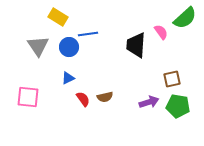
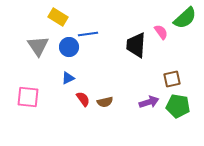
brown semicircle: moved 5 px down
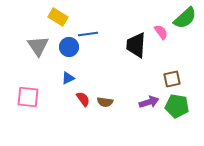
brown semicircle: rotated 21 degrees clockwise
green pentagon: moved 1 px left
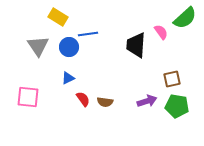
purple arrow: moved 2 px left, 1 px up
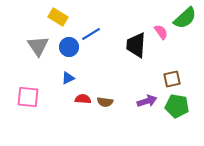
blue line: moved 3 px right; rotated 24 degrees counterclockwise
red semicircle: rotated 49 degrees counterclockwise
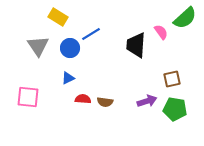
blue circle: moved 1 px right, 1 px down
green pentagon: moved 2 px left, 3 px down
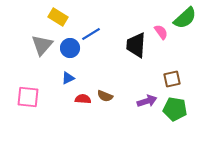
gray triangle: moved 4 px right, 1 px up; rotated 15 degrees clockwise
brown semicircle: moved 6 px up; rotated 14 degrees clockwise
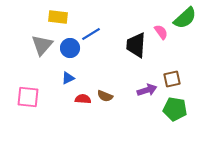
yellow rectangle: rotated 24 degrees counterclockwise
purple arrow: moved 11 px up
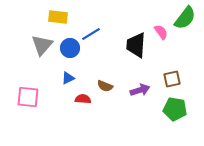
green semicircle: rotated 10 degrees counterclockwise
purple arrow: moved 7 px left
brown semicircle: moved 10 px up
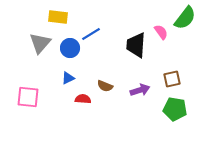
gray triangle: moved 2 px left, 2 px up
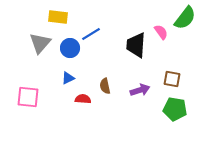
brown square: rotated 24 degrees clockwise
brown semicircle: rotated 56 degrees clockwise
